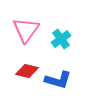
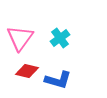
pink triangle: moved 6 px left, 8 px down
cyan cross: moved 1 px left, 1 px up
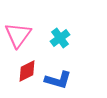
pink triangle: moved 2 px left, 3 px up
red diamond: rotated 40 degrees counterclockwise
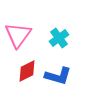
cyan cross: moved 1 px left
blue L-shape: moved 4 px up
